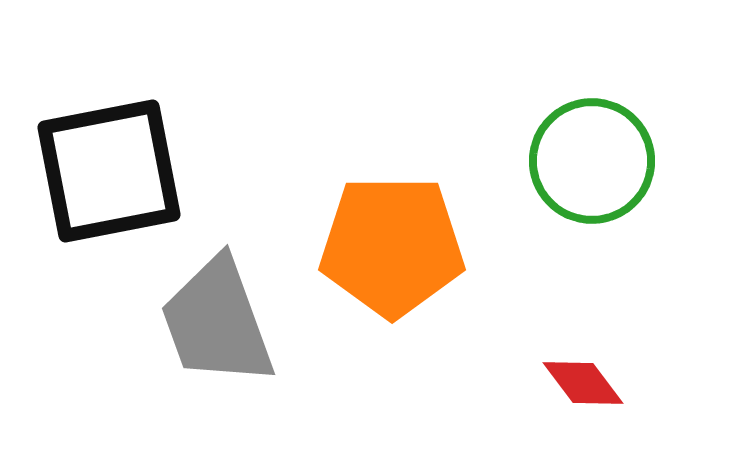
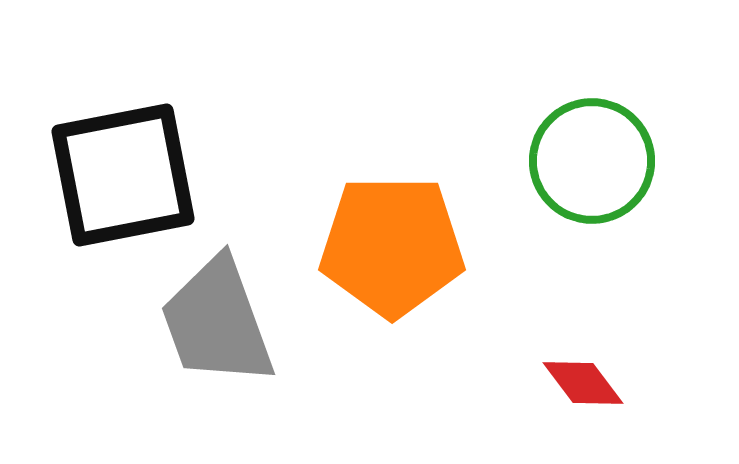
black square: moved 14 px right, 4 px down
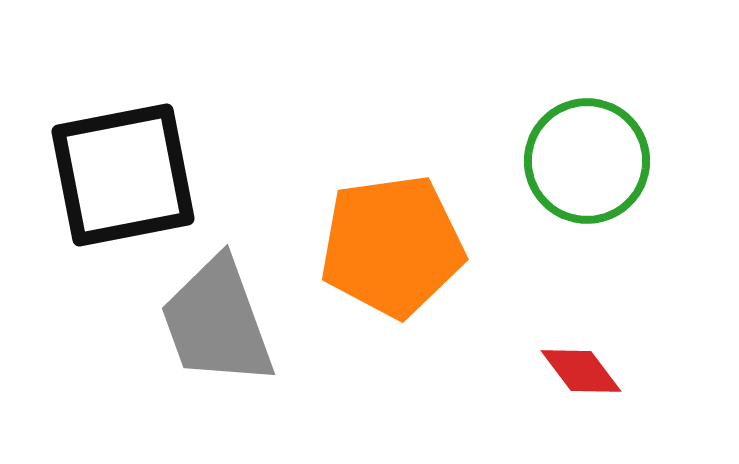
green circle: moved 5 px left
orange pentagon: rotated 8 degrees counterclockwise
red diamond: moved 2 px left, 12 px up
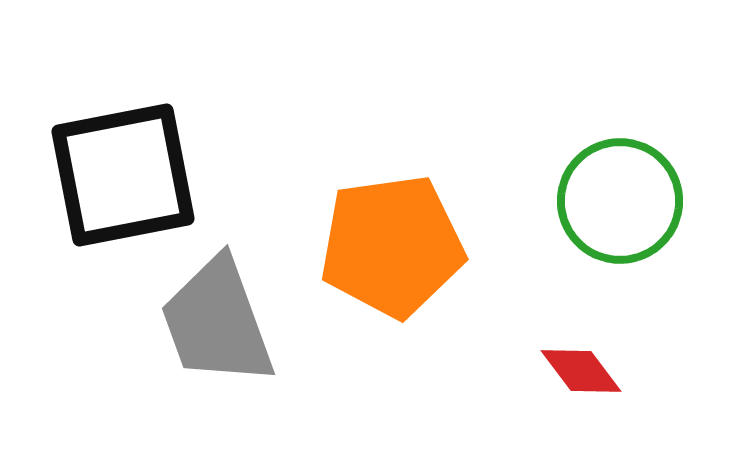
green circle: moved 33 px right, 40 px down
